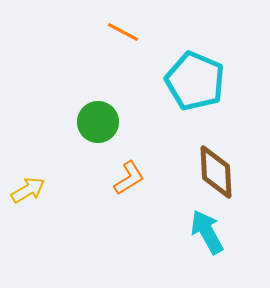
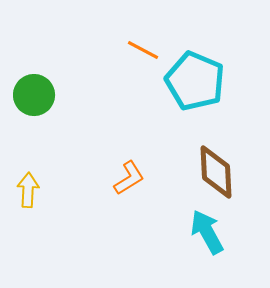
orange line: moved 20 px right, 18 px down
green circle: moved 64 px left, 27 px up
yellow arrow: rotated 56 degrees counterclockwise
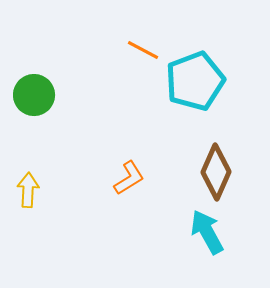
cyan pentagon: rotated 28 degrees clockwise
brown diamond: rotated 26 degrees clockwise
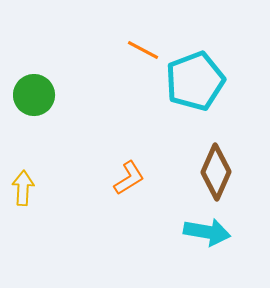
yellow arrow: moved 5 px left, 2 px up
cyan arrow: rotated 129 degrees clockwise
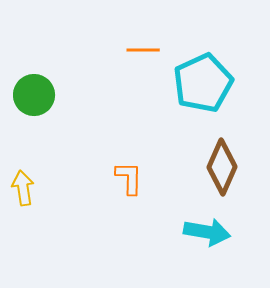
orange line: rotated 28 degrees counterclockwise
cyan pentagon: moved 8 px right, 2 px down; rotated 4 degrees counterclockwise
brown diamond: moved 6 px right, 5 px up
orange L-shape: rotated 57 degrees counterclockwise
yellow arrow: rotated 12 degrees counterclockwise
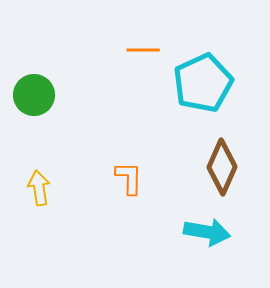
yellow arrow: moved 16 px right
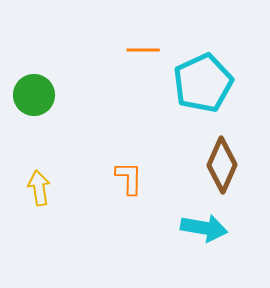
brown diamond: moved 2 px up
cyan arrow: moved 3 px left, 4 px up
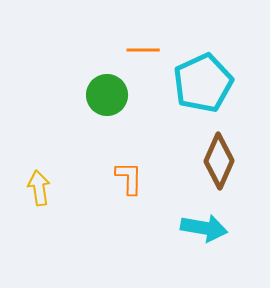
green circle: moved 73 px right
brown diamond: moved 3 px left, 4 px up
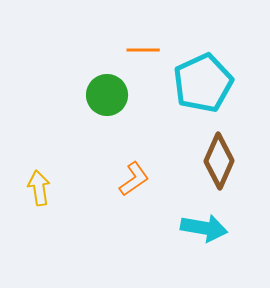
orange L-shape: moved 5 px right, 1 px down; rotated 54 degrees clockwise
